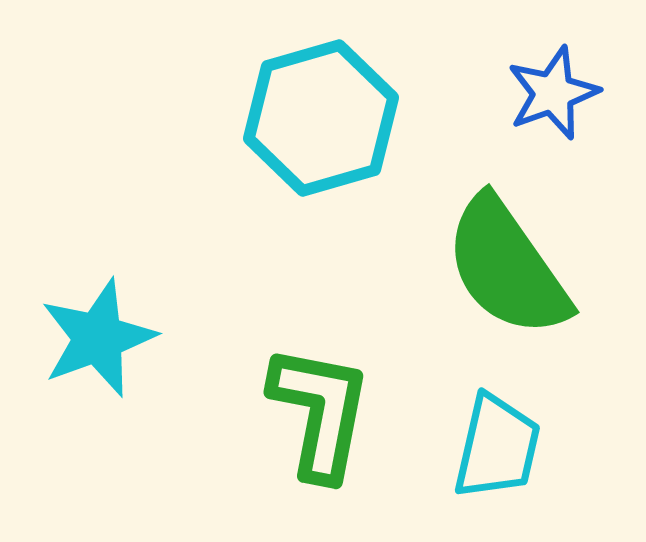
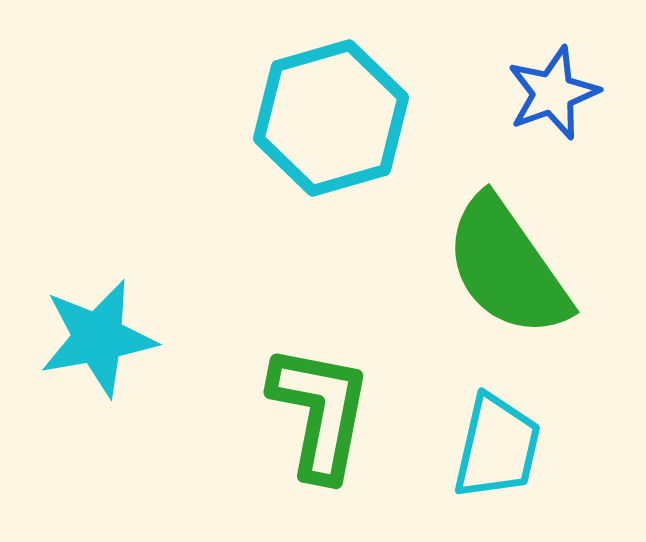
cyan hexagon: moved 10 px right
cyan star: rotated 10 degrees clockwise
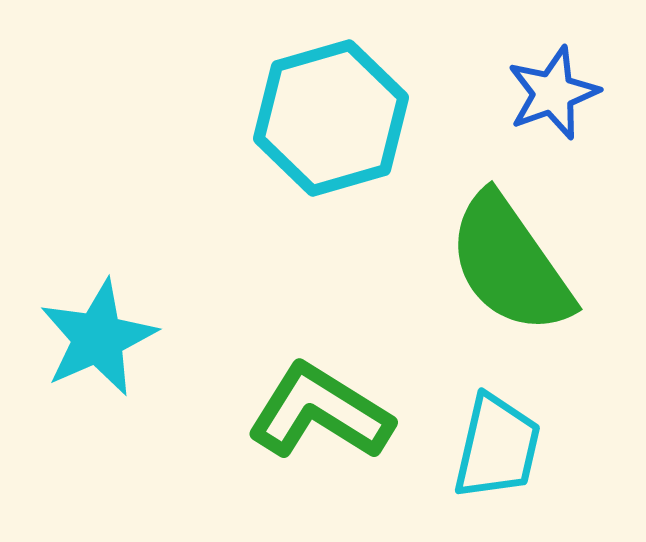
green semicircle: moved 3 px right, 3 px up
cyan star: rotated 14 degrees counterclockwise
green L-shape: rotated 69 degrees counterclockwise
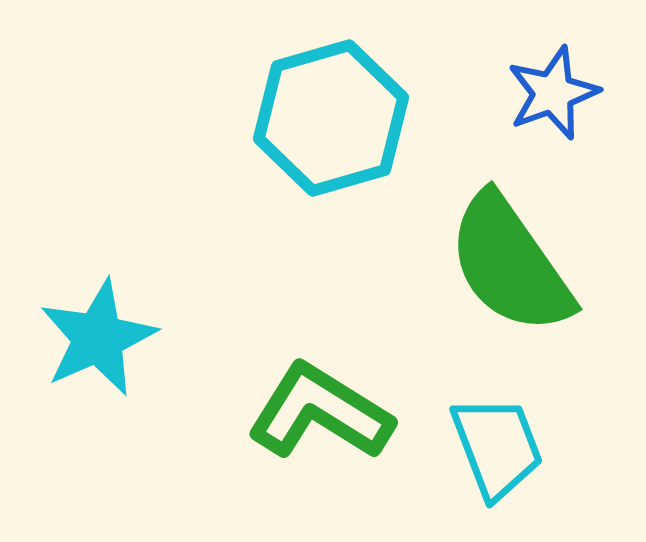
cyan trapezoid: rotated 34 degrees counterclockwise
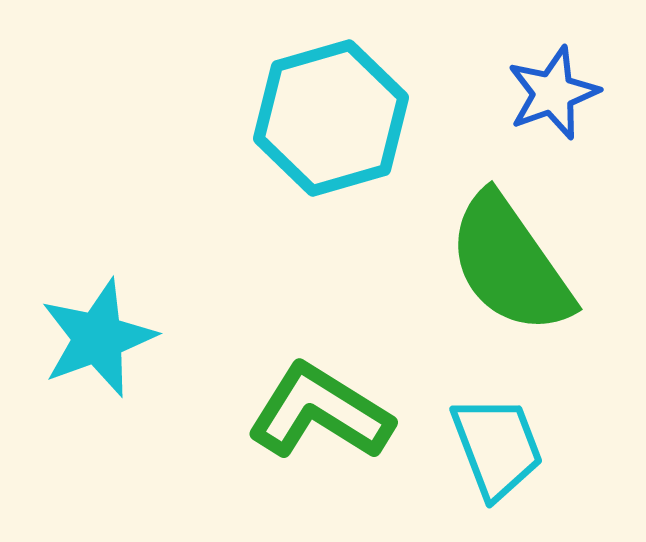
cyan star: rotated 4 degrees clockwise
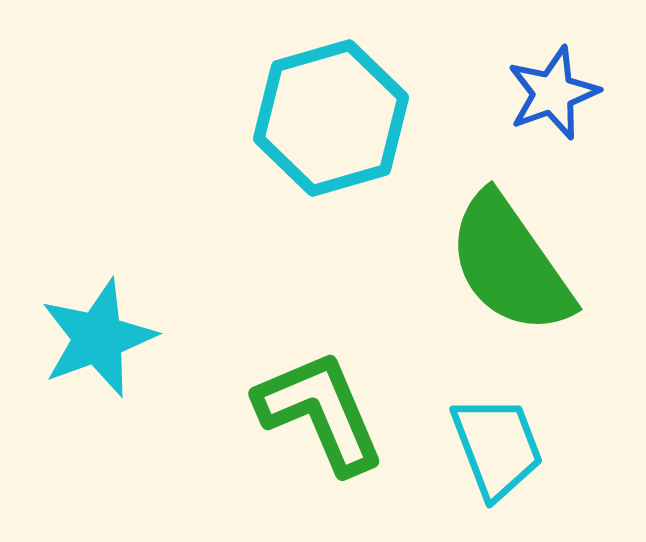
green L-shape: rotated 35 degrees clockwise
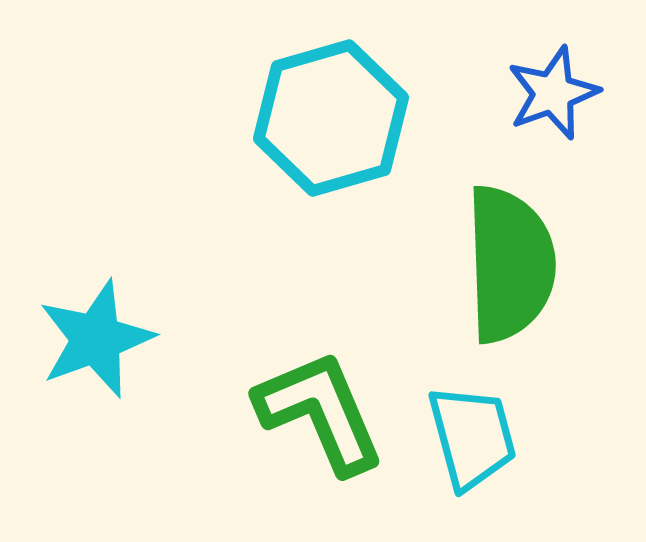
green semicircle: rotated 147 degrees counterclockwise
cyan star: moved 2 px left, 1 px down
cyan trapezoid: moved 25 px left, 10 px up; rotated 6 degrees clockwise
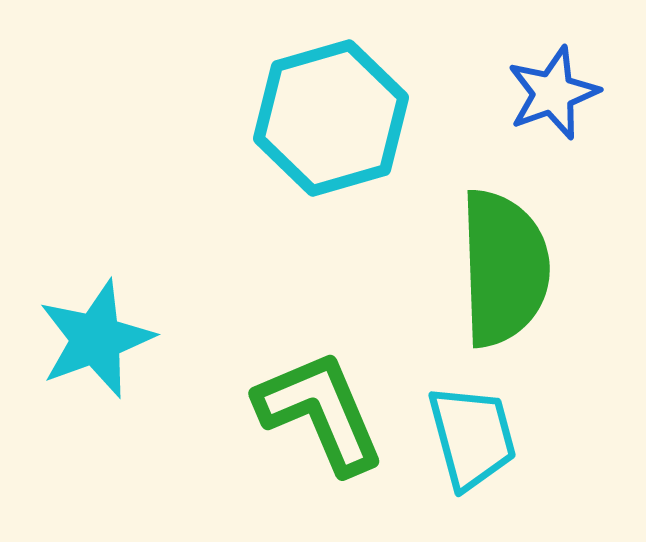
green semicircle: moved 6 px left, 4 px down
